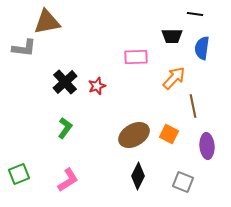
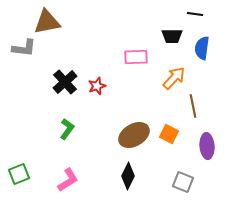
green L-shape: moved 2 px right, 1 px down
black diamond: moved 10 px left
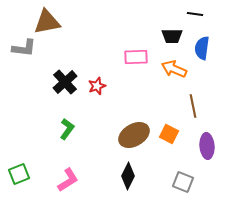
orange arrow: moved 9 px up; rotated 110 degrees counterclockwise
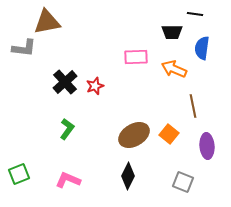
black trapezoid: moved 4 px up
red star: moved 2 px left
orange square: rotated 12 degrees clockwise
pink L-shape: rotated 125 degrees counterclockwise
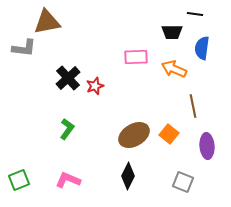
black cross: moved 3 px right, 4 px up
green square: moved 6 px down
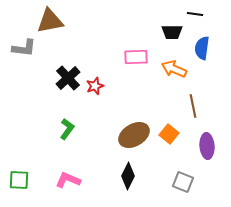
brown triangle: moved 3 px right, 1 px up
green square: rotated 25 degrees clockwise
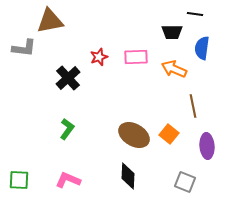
red star: moved 4 px right, 29 px up
brown ellipse: rotated 60 degrees clockwise
black diamond: rotated 24 degrees counterclockwise
gray square: moved 2 px right
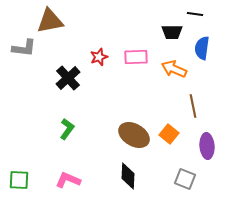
gray square: moved 3 px up
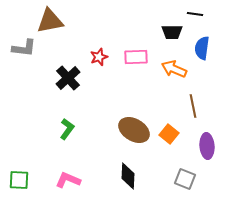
brown ellipse: moved 5 px up
